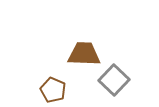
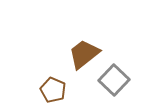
brown trapezoid: rotated 40 degrees counterclockwise
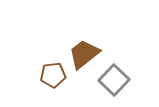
brown pentagon: moved 15 px up; rotated 30 degrees counterclockwise
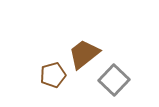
brown pentagon: rotated 10 degrees counterclockwise
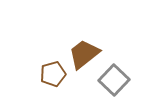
brown pentagon: moved 1 px up
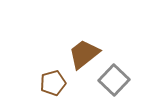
brown pentagon: moved 9 px down
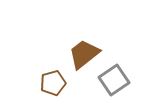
gray square: rotated 12 degrees clockwise
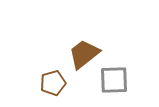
gray square: rotated 32 degrees clockwise
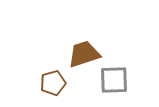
brown trapezoid: rotated 20 degrees clockwise
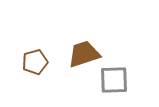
brown pentagon: moved 18 px left, 21 px up
